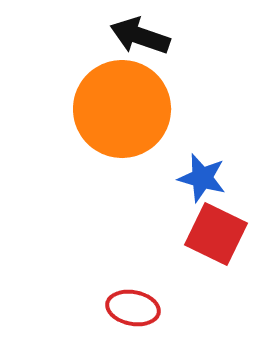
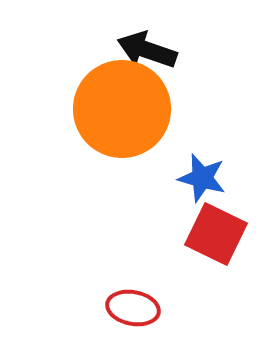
black arrow: moved 7 px right, 14 px down
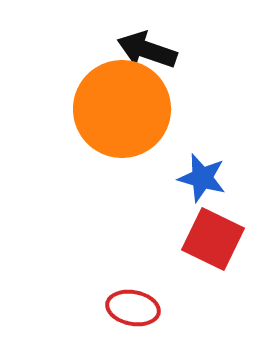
red square: moved 3 px left, 5 px down
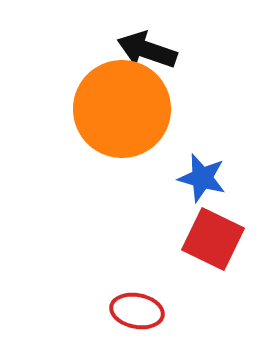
red ellipse: moved 4 px right, 3 px down
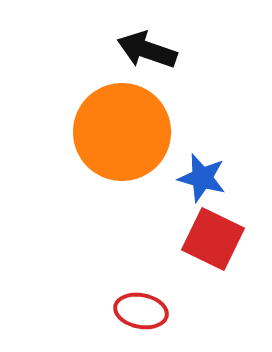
orange circle: moved 23 px down
red ellipse: moved 4 px right
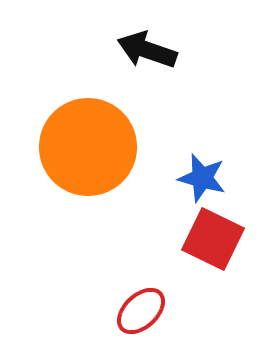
orange circle: moved 34 px left, 15 px down
red ellipse: rotated 54 degrees counterclockwise
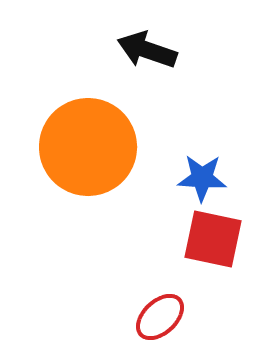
blue star: rotated 12 degrees counterclockwise
red square: rotated 14 degrees counterclockwise
red ellipse: moved 19 px right, 6 px down
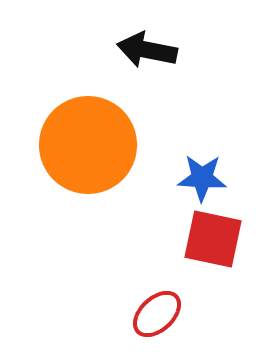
black arrow: rotated 8 degrees counterclockwise
orange circle: moved 2 px up
red ellipse: moved 3 px left, 3 px up
